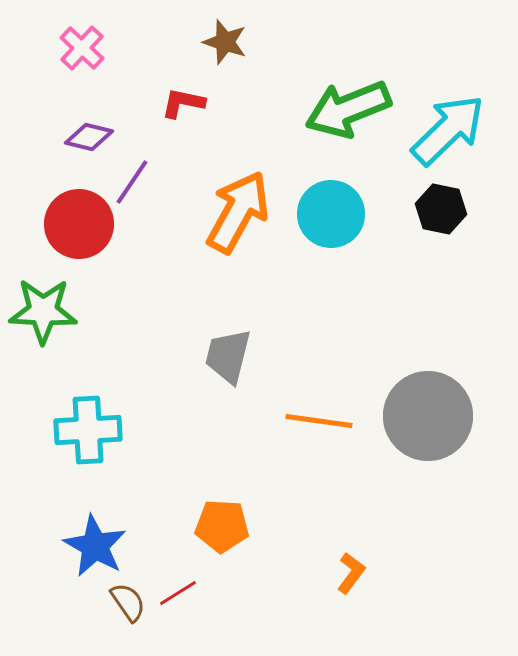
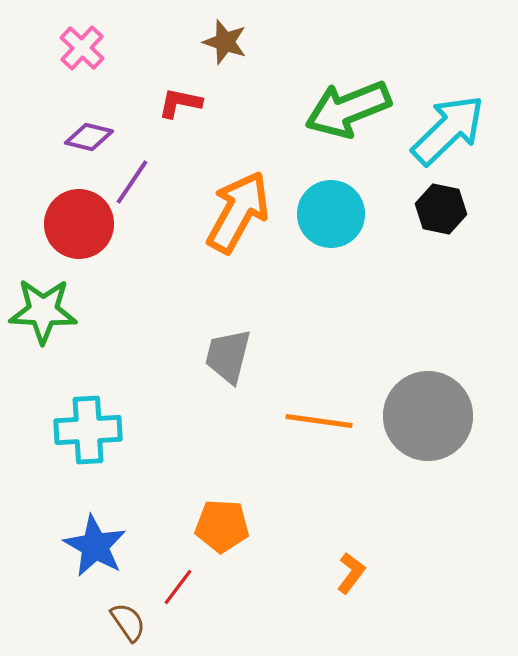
red L-shape: moved 3 px left
red line: moved 6 px up; rotated 21 degrees counterclockwise
brown semicircle: moved 20 px down
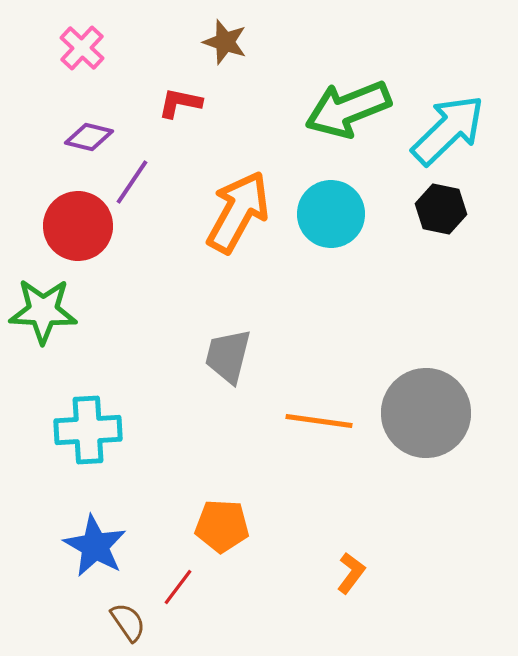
red circle: moved 1 px left, 2 px down
gray circle: moved 2 px left, 3 px up
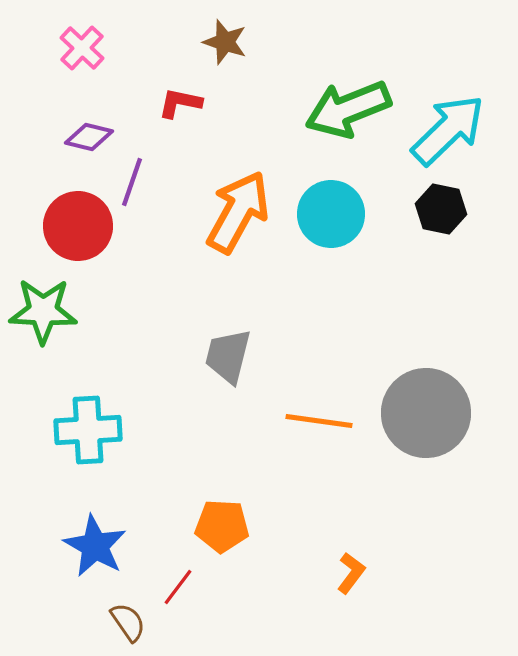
purple line: rotated 15 degrees counterclockwise
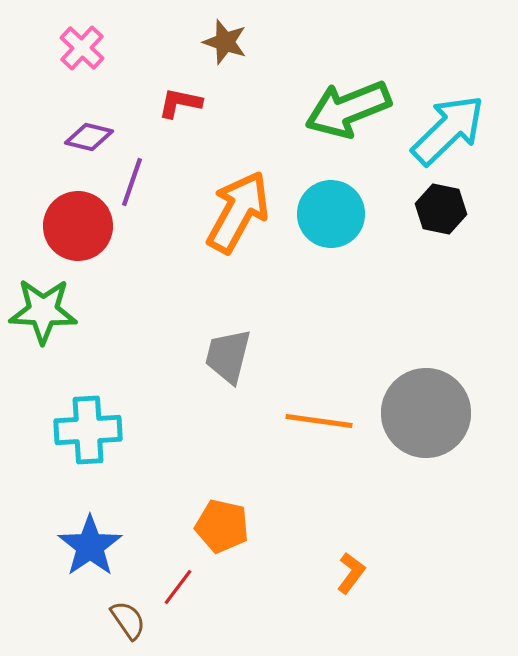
orange pentagon: rotated 10 degrees clockwise
blue star: moved 5 px left; rotated 8 degrees clockwise
brown semicircle: moved 2 px up
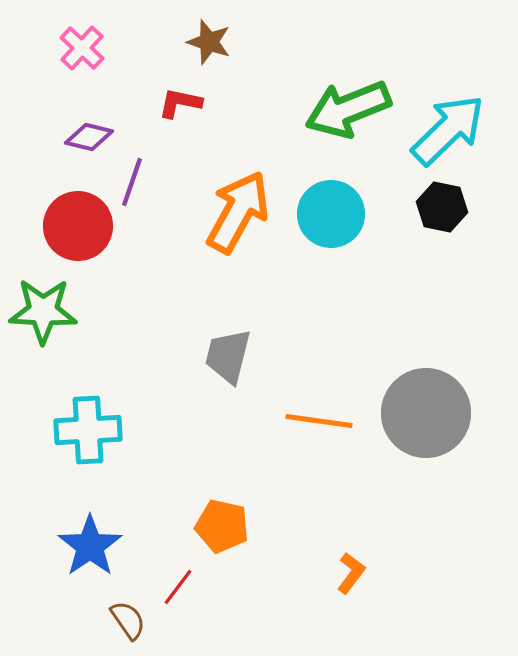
brown star: moved 16 px left
black hexagon: moved 1 px right, 2 px up
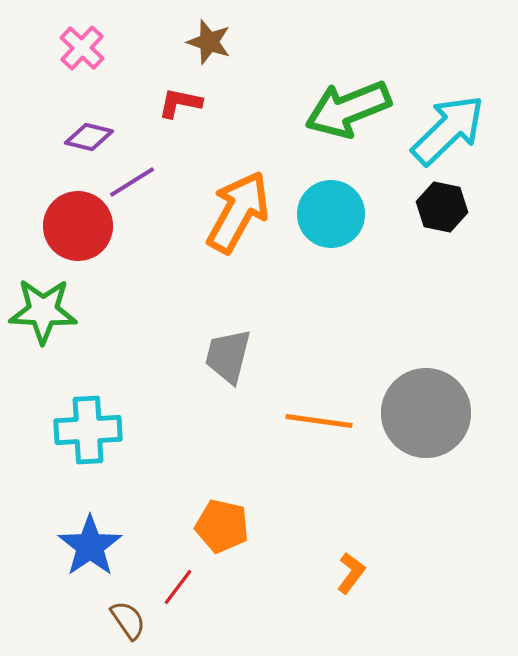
purple line: rotated 39 degrees clockwise
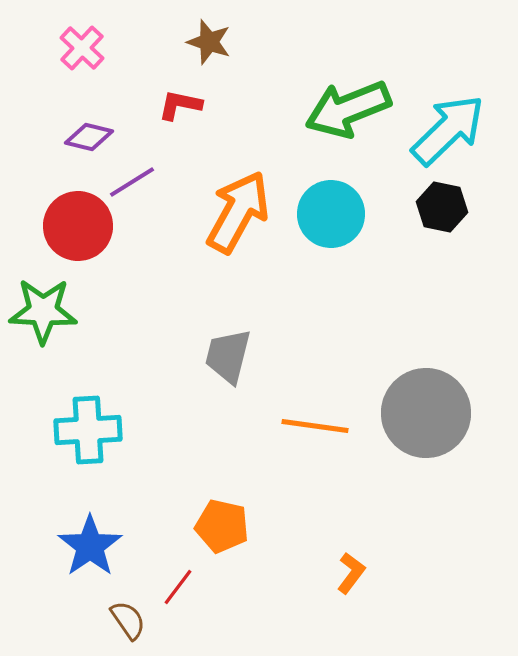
red L-shape: moved 2 px down
orange line: moved 4 px left, 5 px down
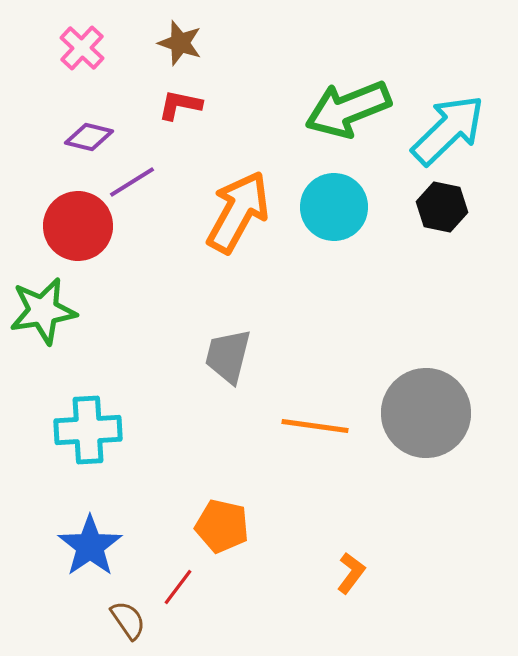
brown star: moved 29 px left, 1 px down
cyan circle: moved 3 px right, 7 px up
green star: rotated 12 degrees counterclockwise
